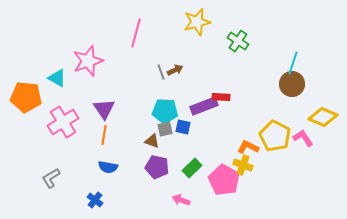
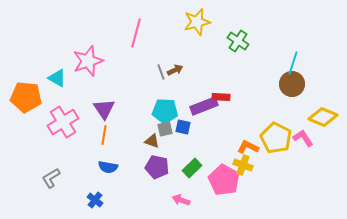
yellow pentagon: moved 1 px right, 2 px down
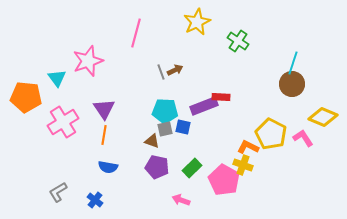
yellow star: rotated 12 degrees counterclockwise
cyan triangle: rotated 24 degrees clockwise
yellow pentagon: moved 5 px left, 4 px up
gray L-shape: moved 7 px right, 14 px down
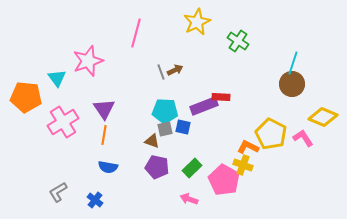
pink arrow: moved 8 px right, 1 px up
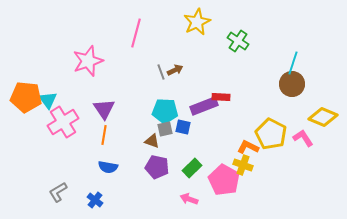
cyan triangle: moved 9 px left, 22 px down
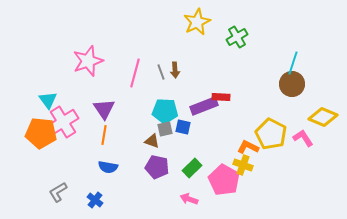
pink line: moved 1 px left, 40 px down
green cross: moved 1 px left, 4 px up; rotated 25 degrees clockwise
brown arrow: rotated 112 degrees clockwise
orange pentagon: moved 15 px right, 36 px down
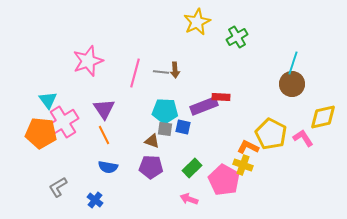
gray line: rotated 63 degrees counterclockwise
yellow diamond: rotated 36 degrees counterclockwise
gray square: rotated 21 degrees clockwise
orange line: rotated 36 degrees counterclockwise
purple pentagon: moved 6 px left; rotated 10 degrees counterclockwise
gray L-shape: moved 5 px up
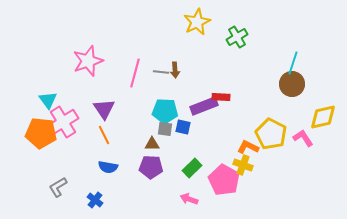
brown triangle: moved 3 px down; rotated 21 degrees counterclockwise
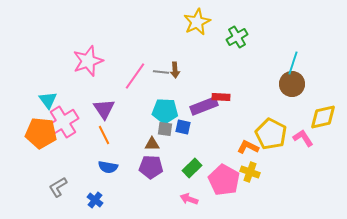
pink line: moved 3 px down; rotated 20 degrees clockwise
yellow cross: moved 7 px right, 7 px down
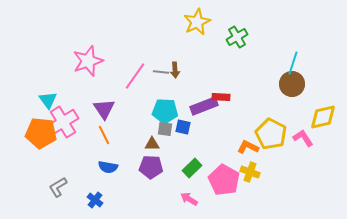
pink arrow: rotated 12 degrees clockwise
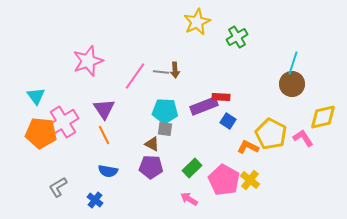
cyan triangle: moved 12 px left, 4 px up
blue square: moved 45 px right, 6 px up; rotated 21 degrees clockwise
brown triangle: rotated 28 degrees clockwise
blue semicircle: moved 4 px down
yellow cross: moved 8 px down; rotated 18 degrees clockwise
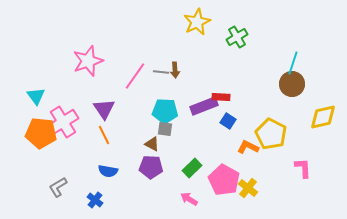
pink L-shape: moved 30 px down; rotated 30 degrees clockwise
yellow cross: moved 2 px left, 8 px down
